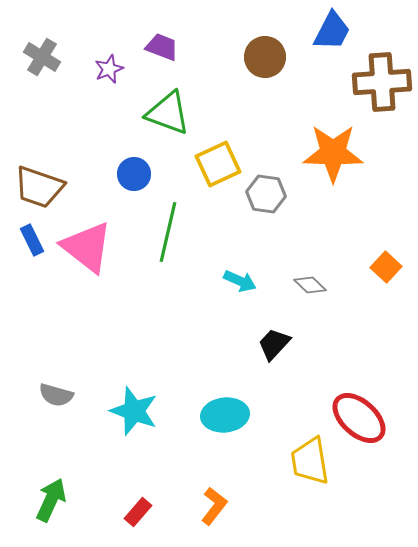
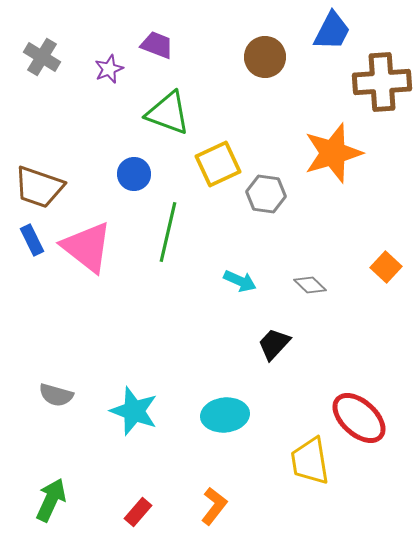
purple trapezoid: moved 5 px left, 2 px up
orange star: rotated 18 degrees counterclockwise
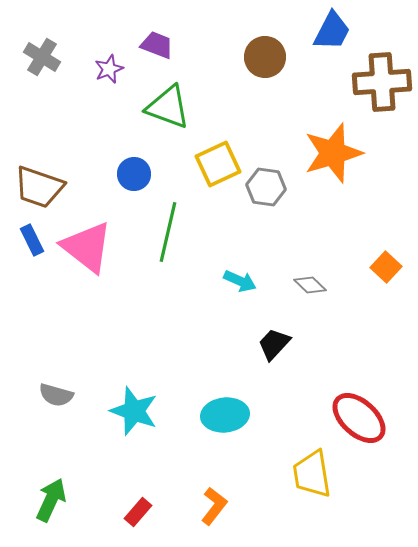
green triangle: moved 6 px up
gray hexagon: moved 7 px up
yellow trapezoid: moved 2 px right, 13 px down
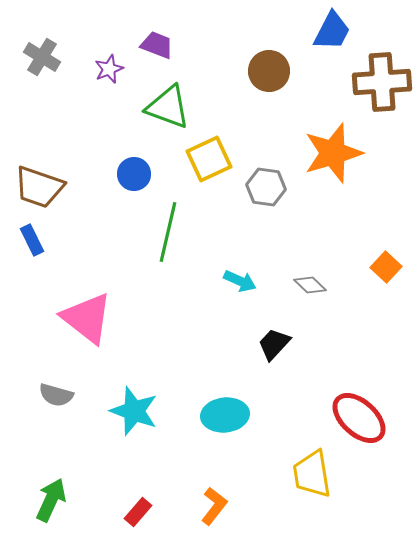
brown circle: moved 4 px right, 14 px down
yellow square: moved 9 px left, 5 px up
pink triangle: moved 71 px down
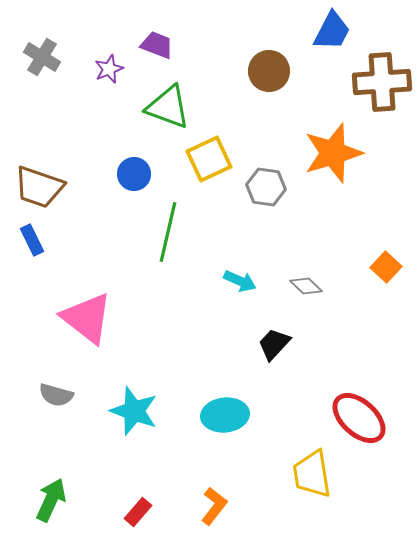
gray diamond: moved 4 px left, 1 px down
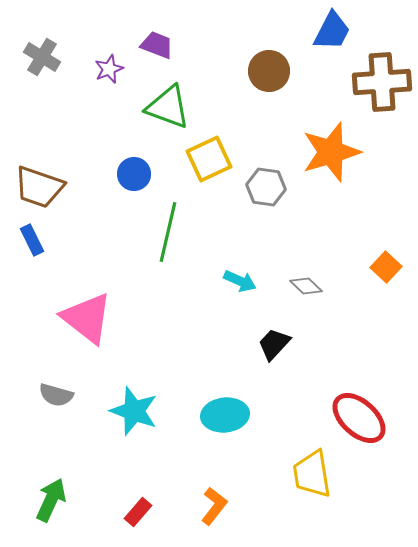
orange star: moved 2 px left, 1 px up
